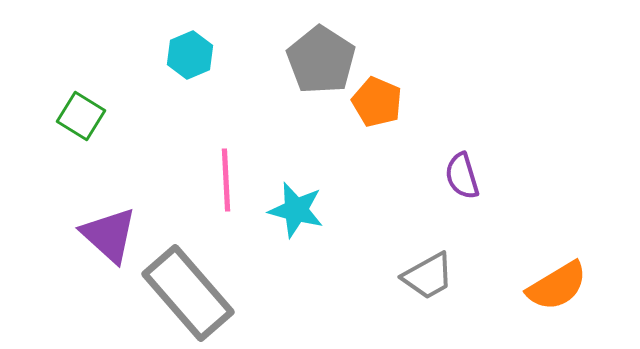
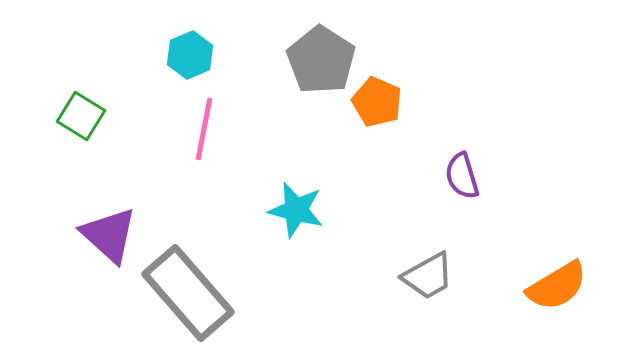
pink line: moved 22 px left, 51 px up; rotated 14 degrees clockwise
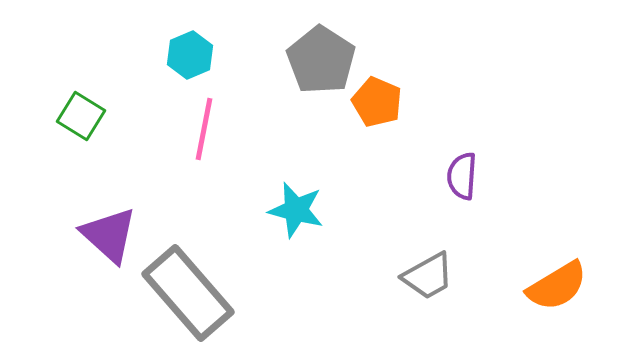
purple semicircle: rotated 21 degrees clockwise
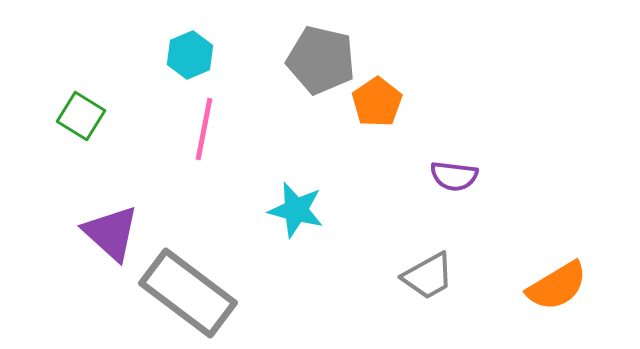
gray pentagon: rotated 20 degrees counterclockwise
orange pentagon: rotated 15 degrees clockwise
purple semicircle: moved 8 px left; rotated 87 degrees counterclockwise
purple triangle: moved 2 px right, 2 px up
gray rectangle: rotated 12 degrees counterclockwise
